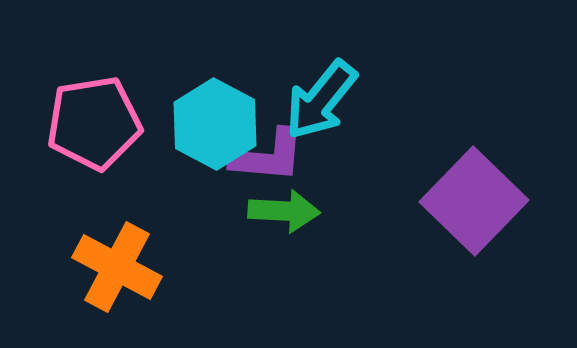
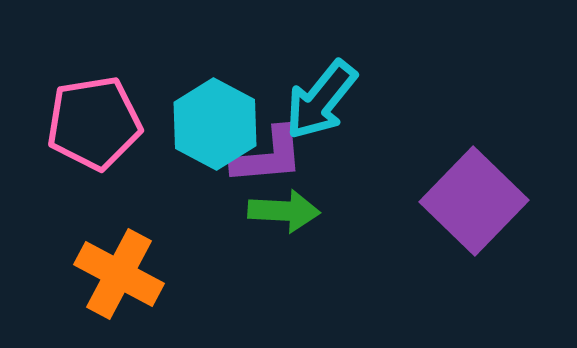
purple L-shape: rotated 10 degrees counterclockwise
orange cross: moved 2 px right, 7 px down
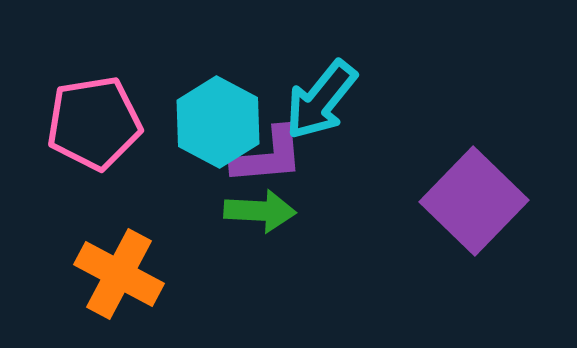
cyan hexagon: moved 3 px right, 2 px up
green arrow: moved 24 px left
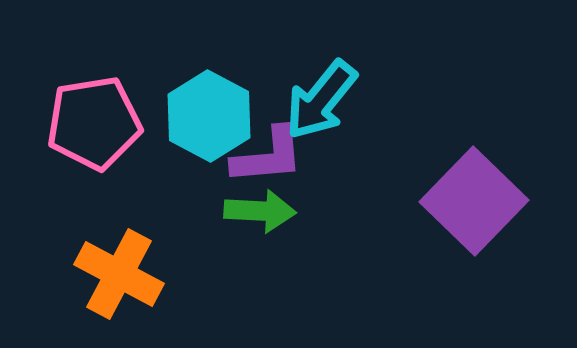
cyan hexagon: moved 9 px left, 6 px up
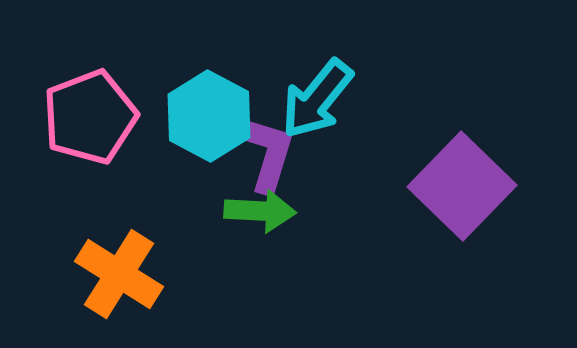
cyan arrow: moved 4 px left, 1 px up
pink pentagon: moved 4 px left, 6 px up; rotated 12 degrees counterclockwise
purple L-shape: moved 2 px up; rotated 68 degrees counterclockwise
purple square: moved 12 px left, 15 px up
orange cross: rotated 4 degrees clockwise
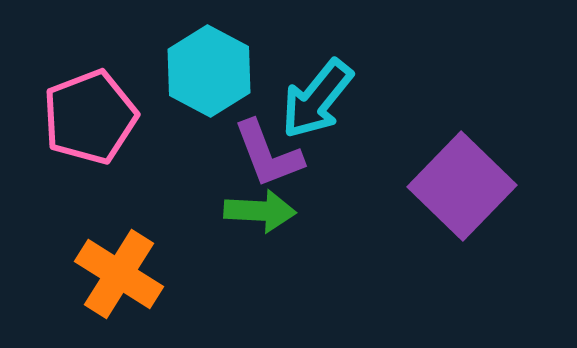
cyan hexagon: moved 45 px up
purple L-shape: rotated 142 degrees clockwise
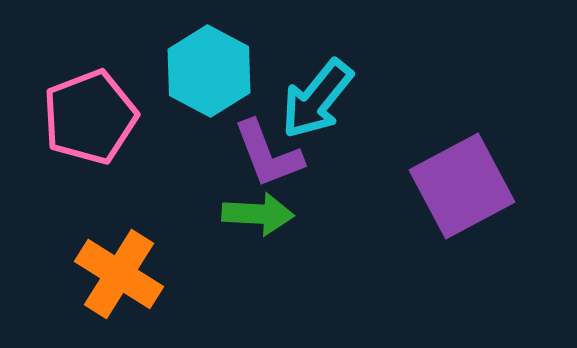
purple square: rotated 18 degrees clockwise
green arrow: moved 2 px left, 3 px down
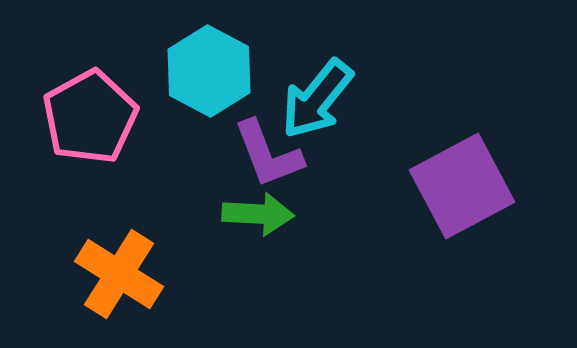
pink pentagon: rotated 8 degrees counterclockwise
